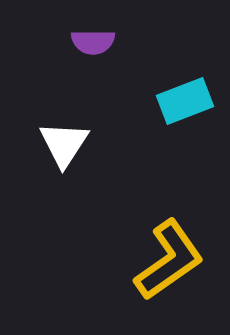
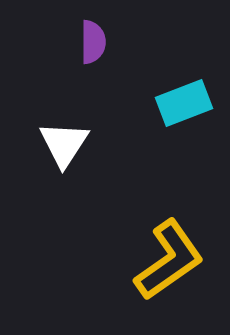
purple semicircle: rotated 90 degrees counterclockwise
cyan rectangle: moved 1 px left, 2 px down
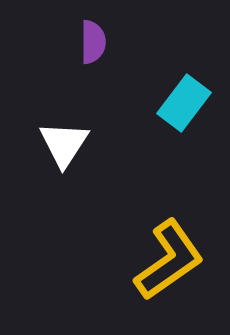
cyan rectangle: rotated 32 degrees counterclockwise
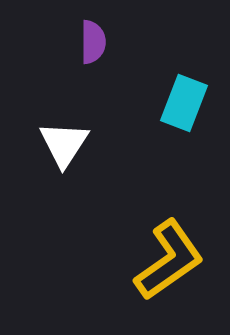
cyan rectangle: rotated 16 degrees counterclockwise
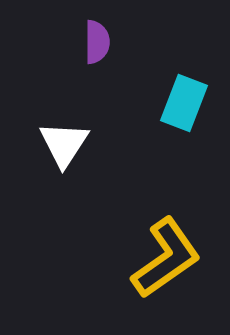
purple semicircle: moved 4 px right
yellow L-shape: moved 3 px left, 2 px up
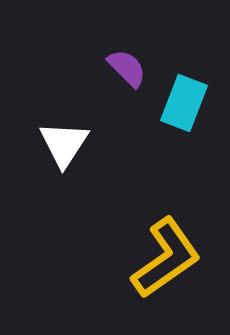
purple semicircle: moved 30 px right, 26 px down; rotated 45 degrees counterclockwise
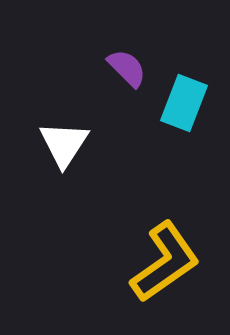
yellow L-shape: moved 1 px left, 4 px down
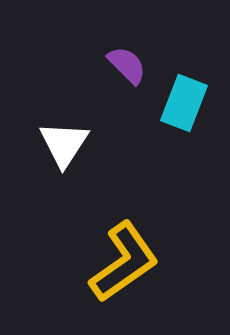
purple semicircle: moved 3 px up
yellow L-shape: moved 41 px left
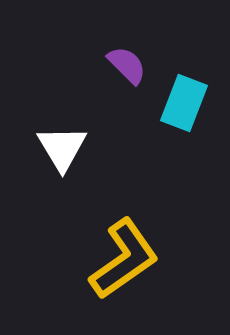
white triangle: moved 2 px left, 4 px down; rotated 4 degrees counterclockwise
yellow L-shape: moved 3 px up
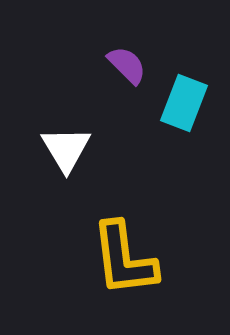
white triangle: moved 4 px right, 1 px down
yellow L-shape: rotated 118 degrees clockwise
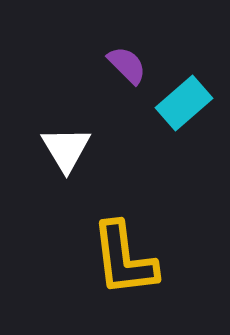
cyan rectangle: rotated 28 degrees clockwise
